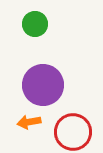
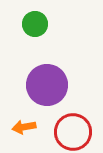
purple circle: moved 4 px right
orange arrow: moved 5 px left, 5 px down
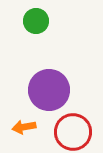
green circle: moved 1 px right, 3 px up
purple circle: moved 2 px right, 5 px down
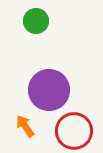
orange arrow: moved 1 px right, 1 px up; rotated 65 degrees clockwise
red circle: moved 1 px right, 1 px up
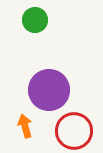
green circle: moved 1 px left, 1 px up
orange arrow: rotated 20 degrees clockwise
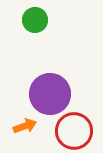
purple circle: moved 1 px right, 4 px down
orange arrow: rotated 85 degrees clockwise
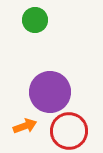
purple circle: moved 2 px up
red circle: moved 5 px left
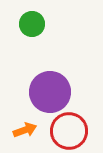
green circle: moved 3 px left, 4 px down
orange arrow: moved 4 px down
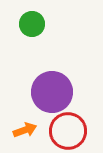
purple circle: moved 2 px right
red circle: moved 1 px left
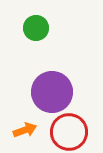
green circle: moved 4 px right, 4 px down
red circle: moved 1 px right, 1 px down
